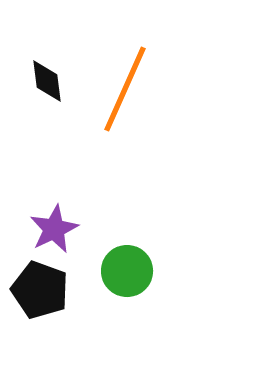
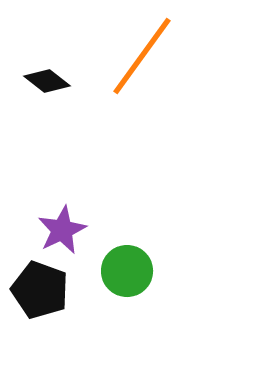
black diamond: rotated 45 degrees counterclockwise
orange line: moved 17 px right, 33 px up; rotated 12 degrees clockwise
purple star: moved 8 px right, 1 px down
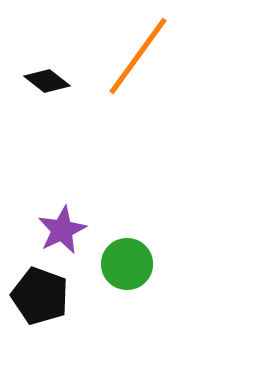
orange line: moved 4 px left
green circle: moved 7 px up
black pentagon: moved 6 px down
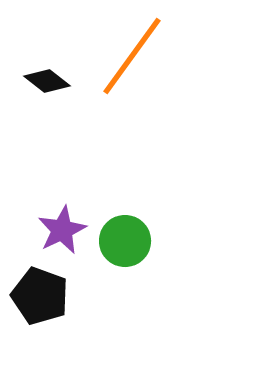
orange line: moved 6 px left
green circle: moved 2 px left, 23 px up
